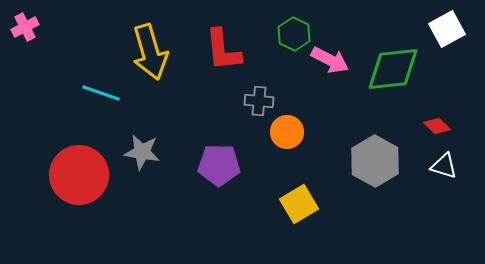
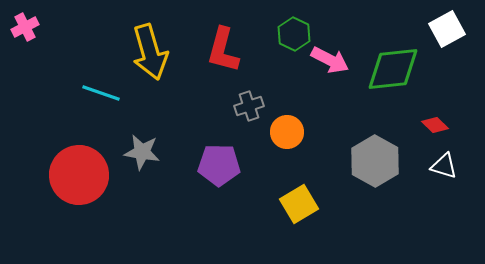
red L-shape: rotated 21 degrees clockwise
gray cross: moved 10 px left, 5 px down; rotated 24 degrees counterclockwise
red diamond: moved 2 px left, 1 px up
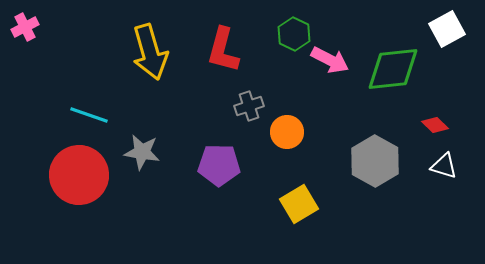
cyan line: moved 12 px left, 22 px down
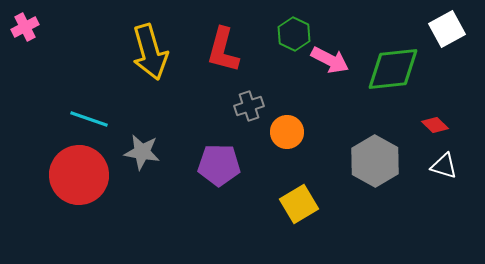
cyan line: moved 4 px down
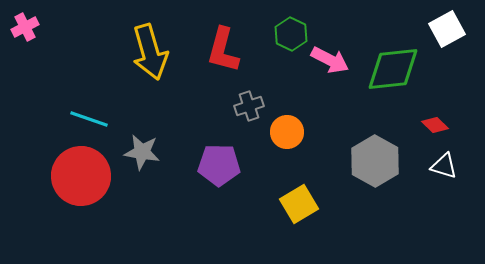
green hexagon: moved 3 px left
red circle: moved 2 px right, 1 px down
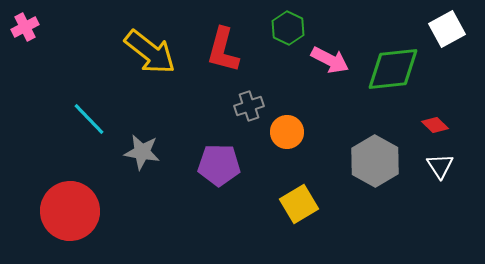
green hexagon: moved 3 px left, 6 px up
yellow arrow: rotated 36 degrees counterclockwise
cyan line: rotated 27 degrees clockwise
white triangle: moved 4 px left; rotated 40 degrees clockwise
red circle: moved 11 px left, 35 px down
